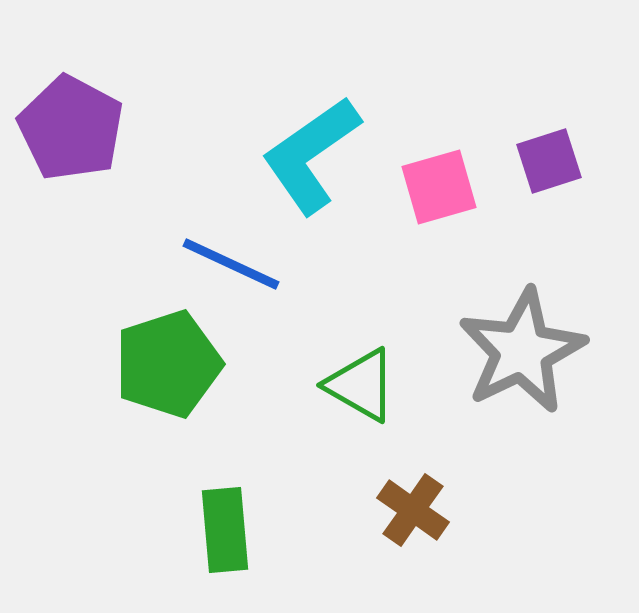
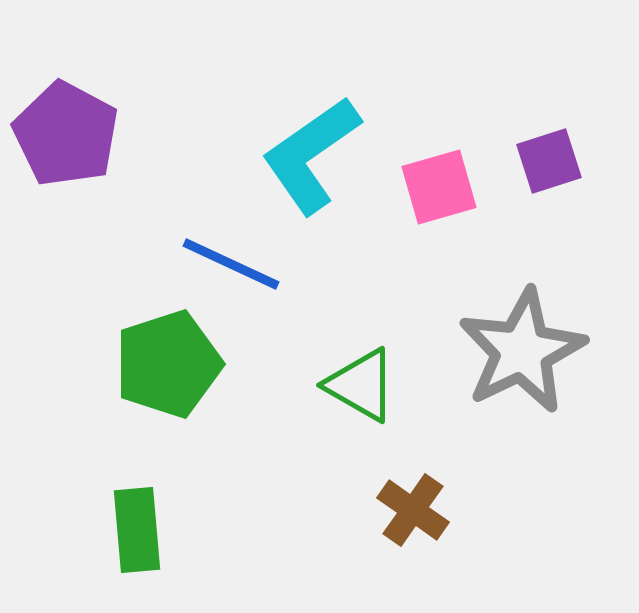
purple pentagon: moved 5 px left, 6 px down
green rectangle: moved 88 px left
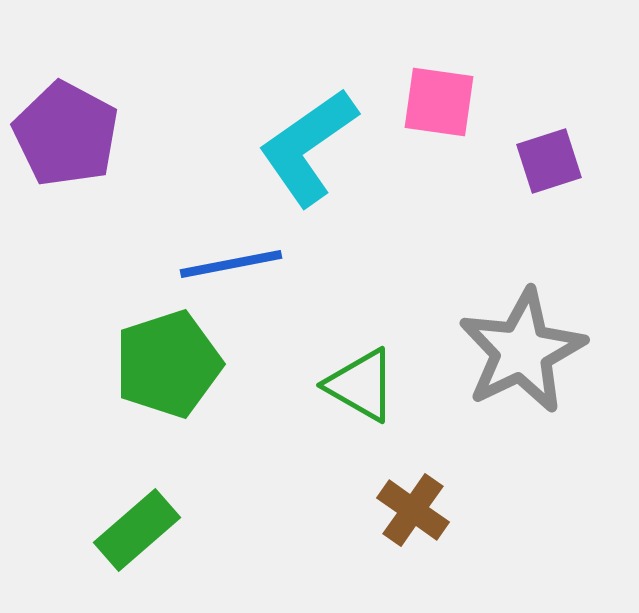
cyan L-shape: moved 3 px left, 8 px up
pink square: moved 85 px up; rotated 24 degrees clockwise
blue line: rotated 36 degrees counterclockwise
green rectangle: rotated 54 degrees clockwise
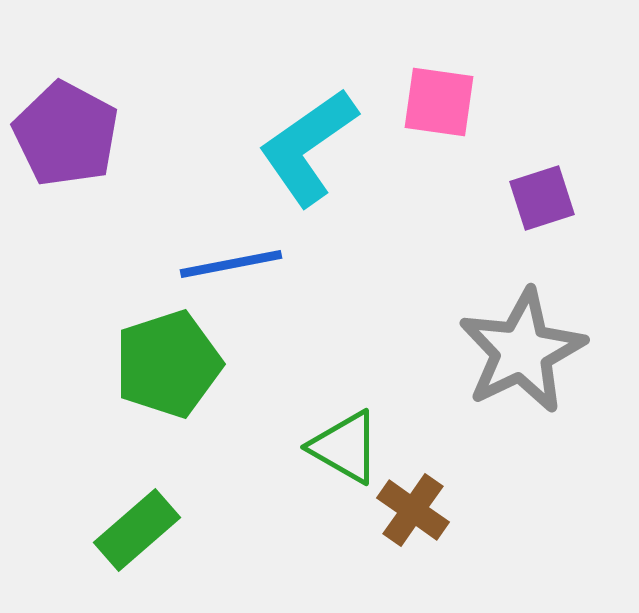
purple square: moved 7 px left, 37 px down
green triangle: moved 16 px left, 62 px down
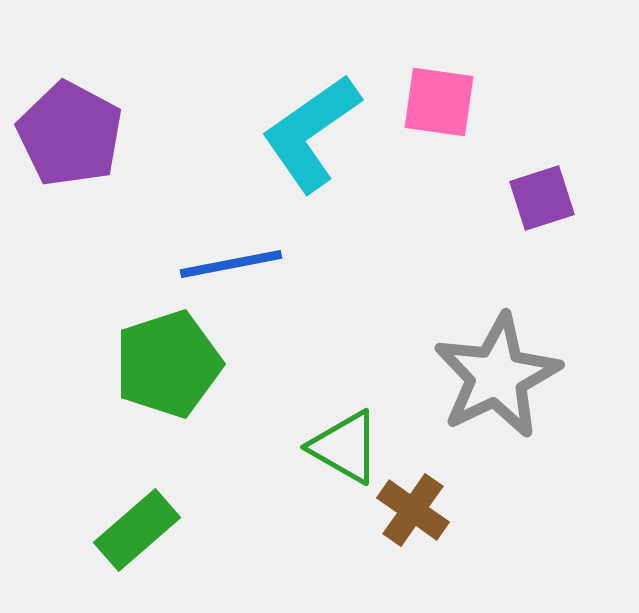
purple pentagon: moved 4 px right
cyan L-shape: moved 3 px right, 14 px up
gray star: moved 25 px left, 25 px down
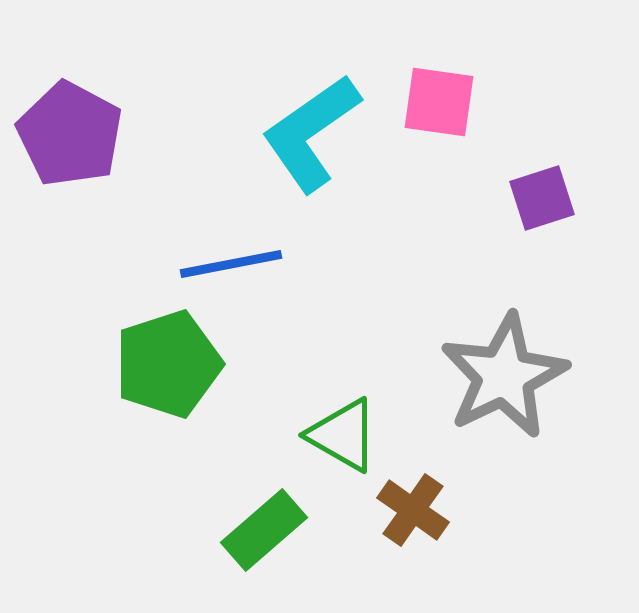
gray star: moved 7 px right
green triangle: moved 2 px left, 12 px up
green rectangle: moved 127 px right
